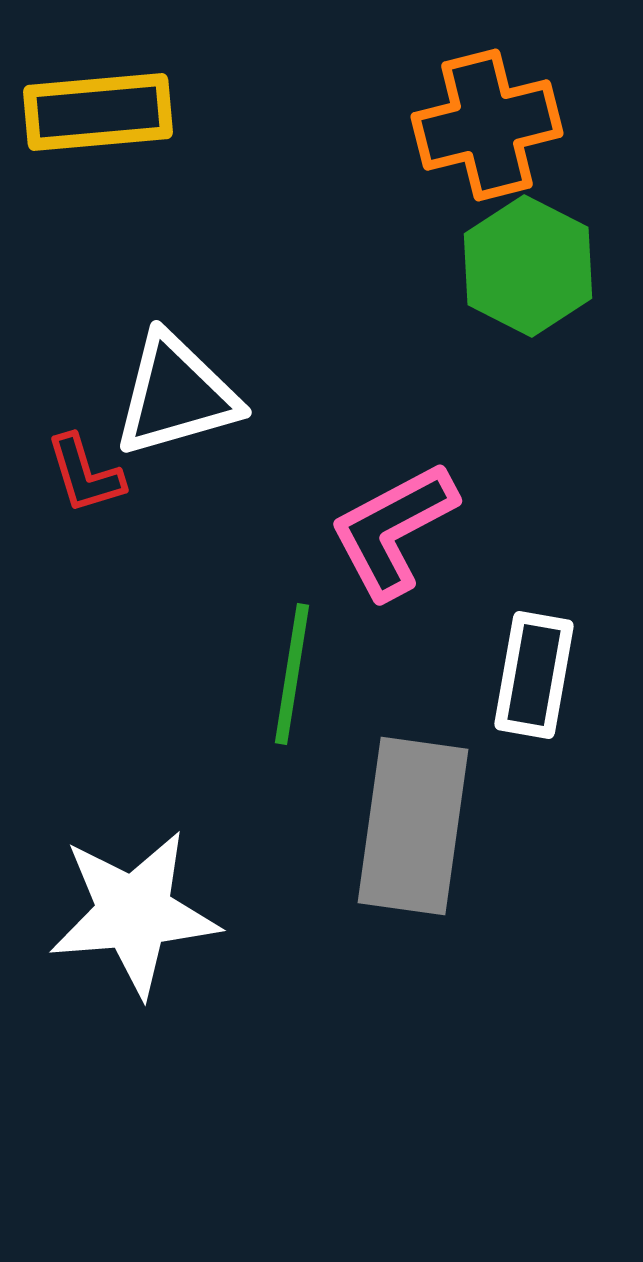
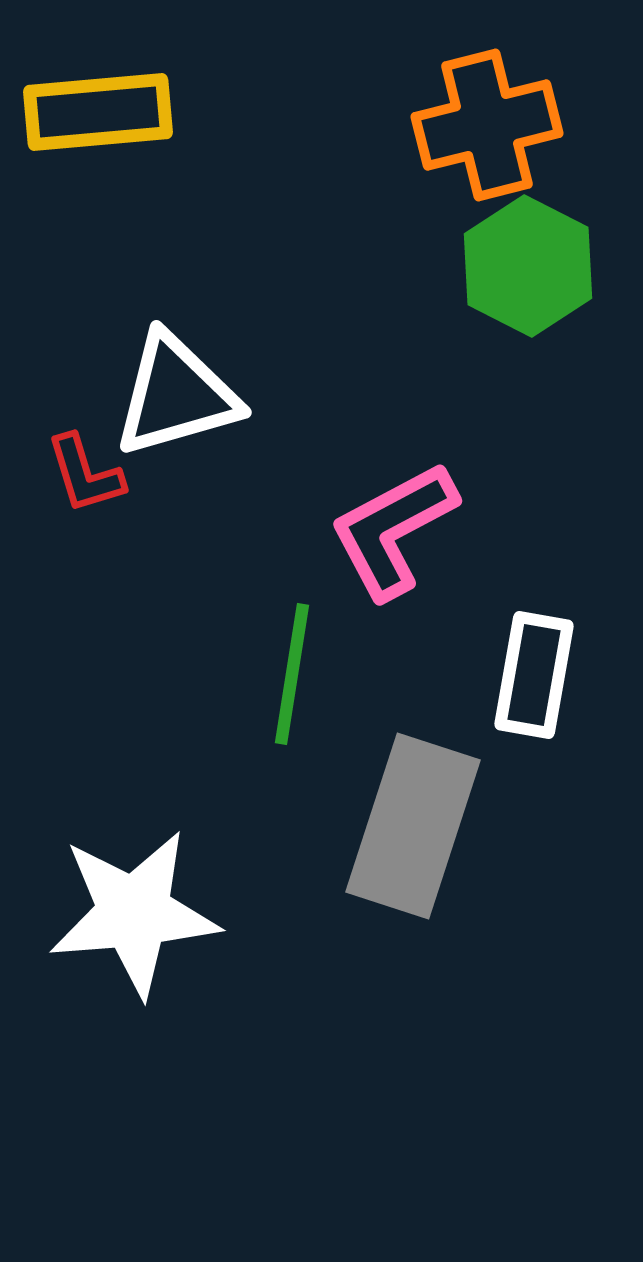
gray rectangle: rotated 10 degrees clockwise
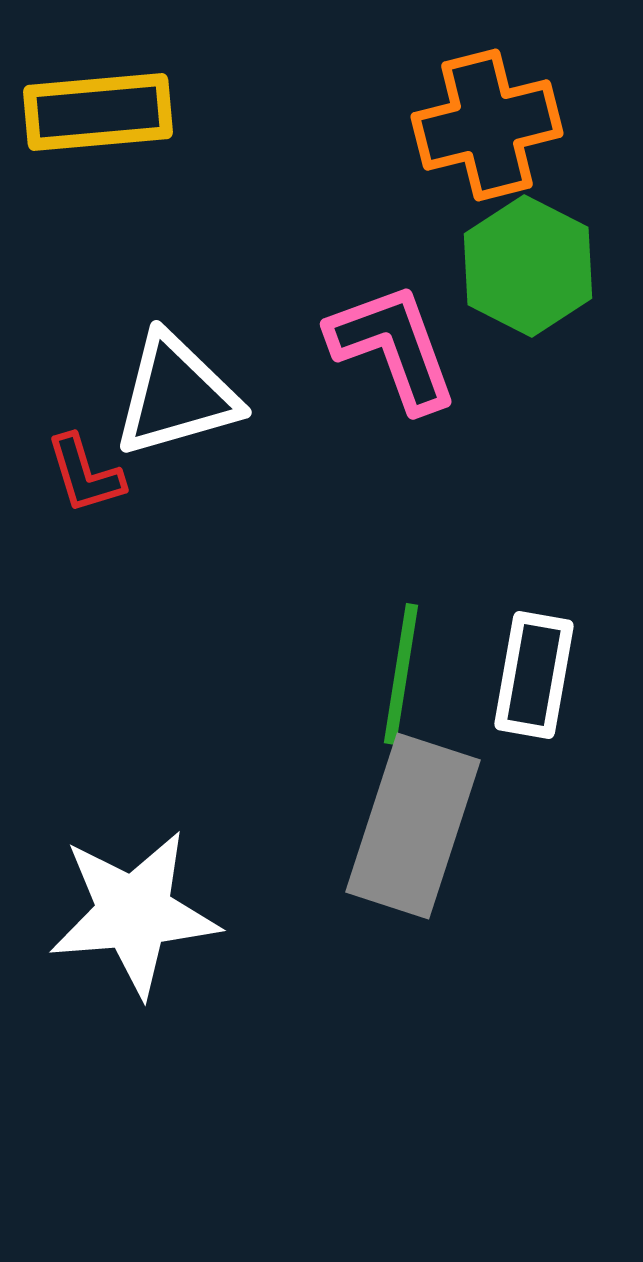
pink L-shape: moved 183 px up; rotated 98 degrees clockwise
green line: moved 109 px right
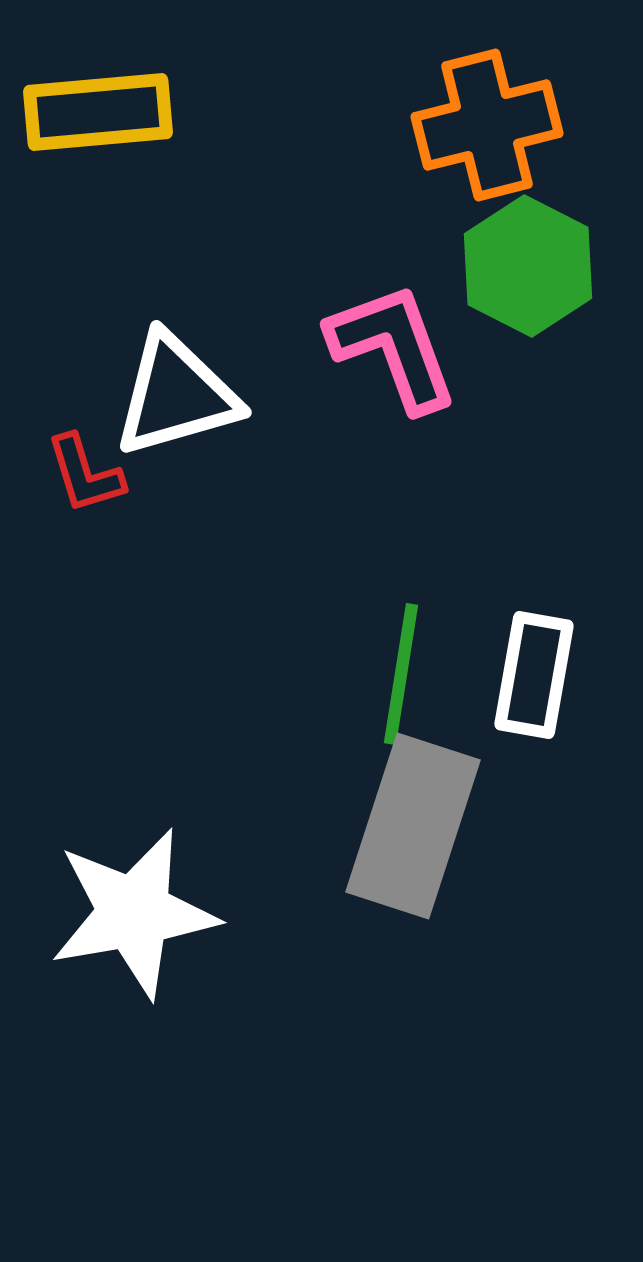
white star: rotated 5 degrees counterclockwise
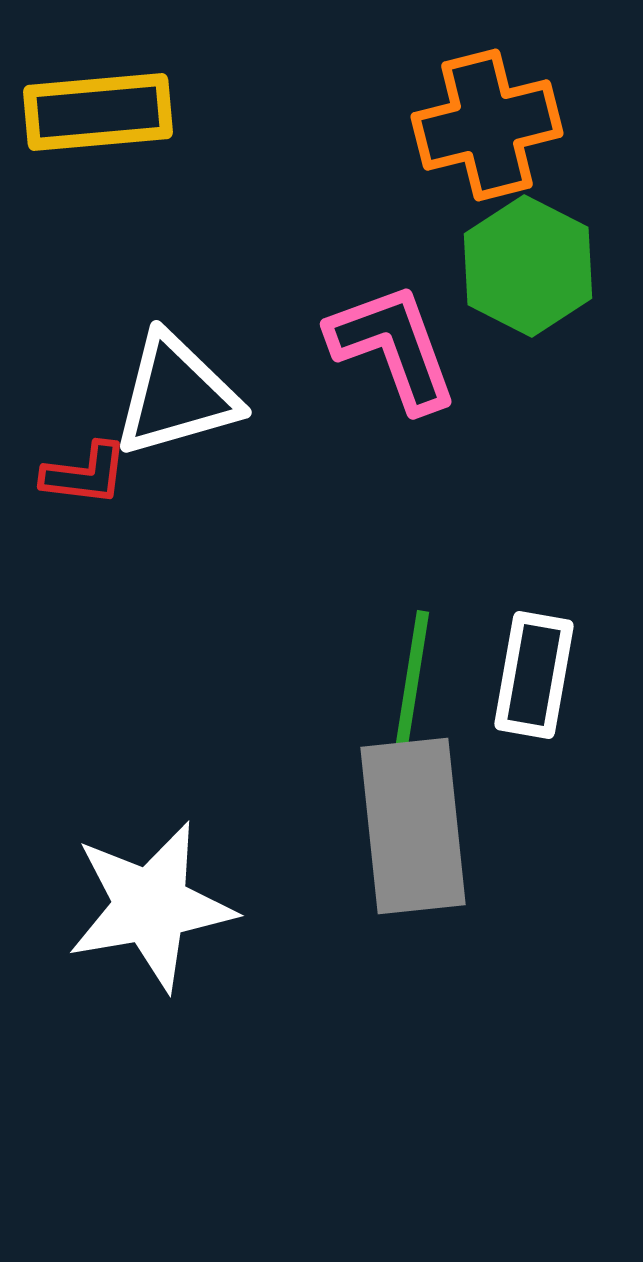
red L-shape: rotated 66 degrees counterclockwise
green line: moved 11 px right, 7 px down
gray rectangle: rotated 24 degrees counterclockwise
white star: moved 17 px right, 7 px up
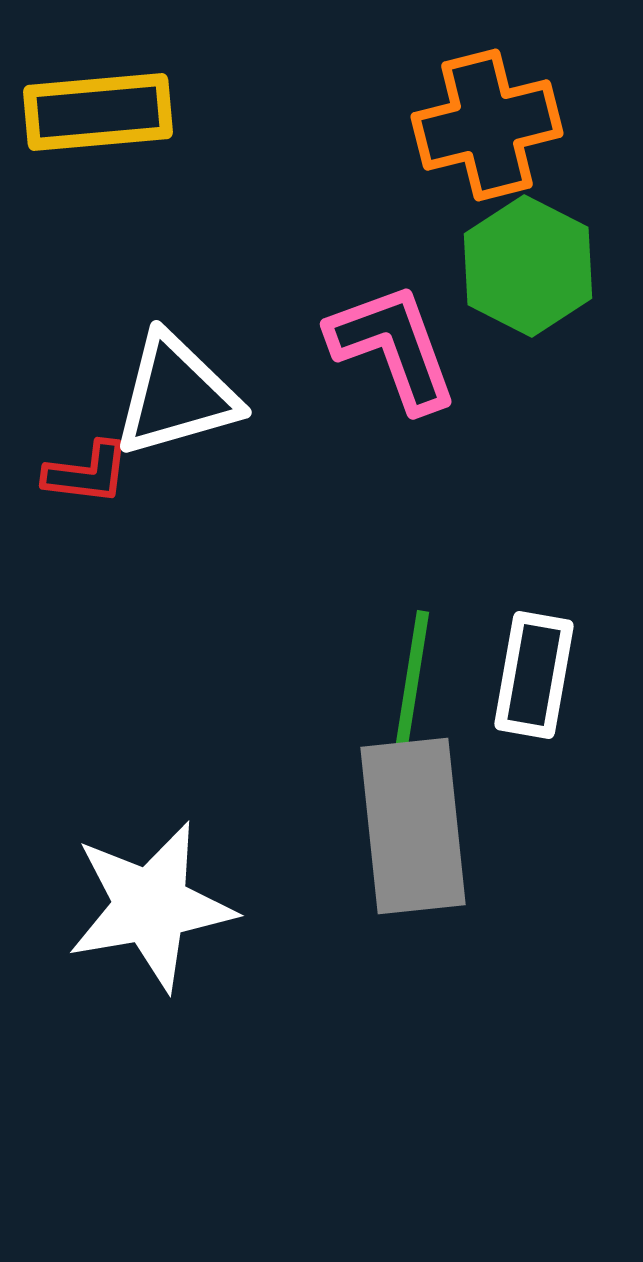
red L-shape: moved 2 px right, 1 px up
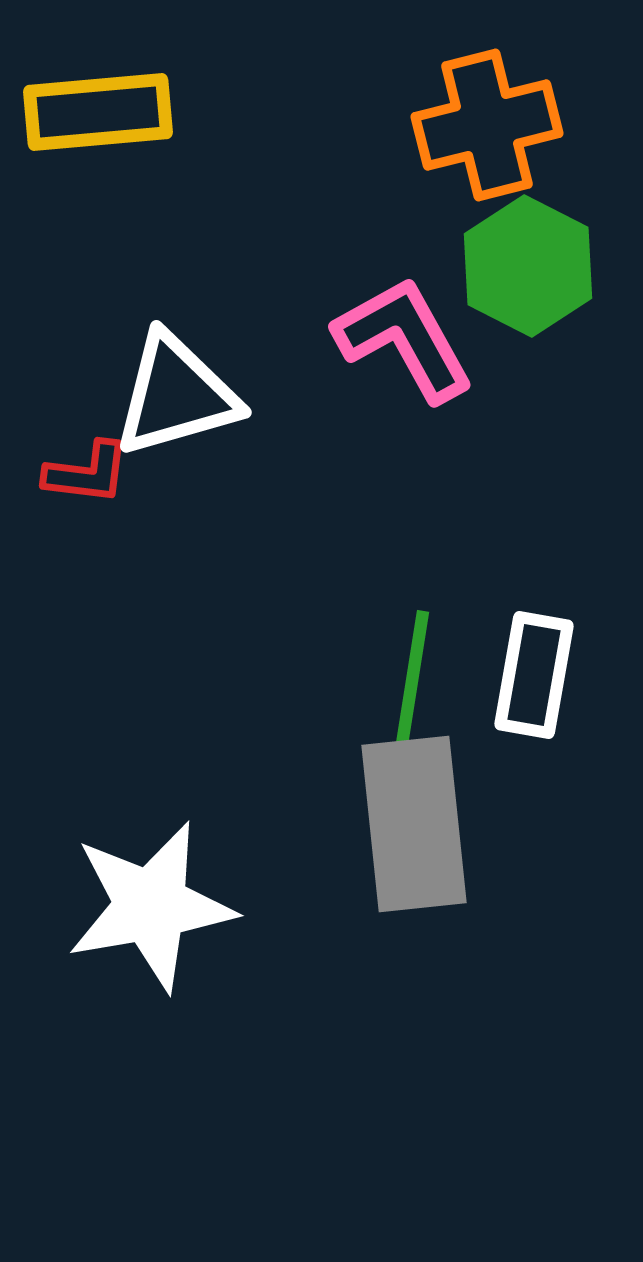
pink L-shape: moved 11 px right, 8 px up; rotated 9 degrees counterclockwise
gray rectangle: moved 1 px right, 2 px up
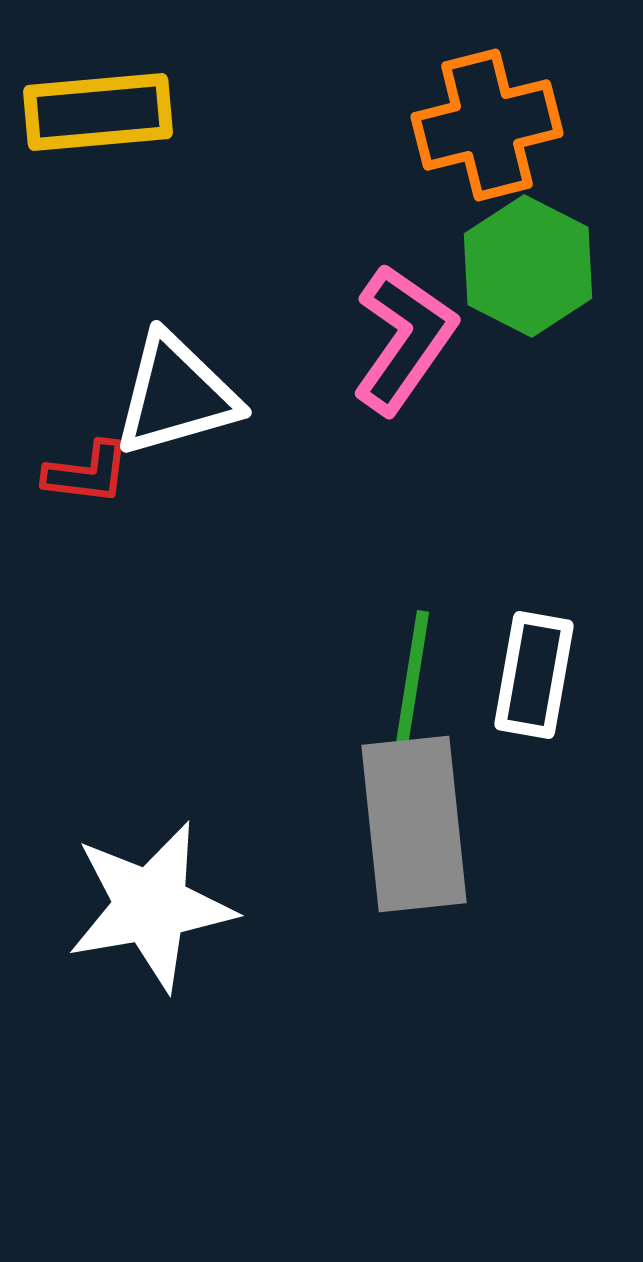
pink L-shape: rotated 64 degrees clockwise
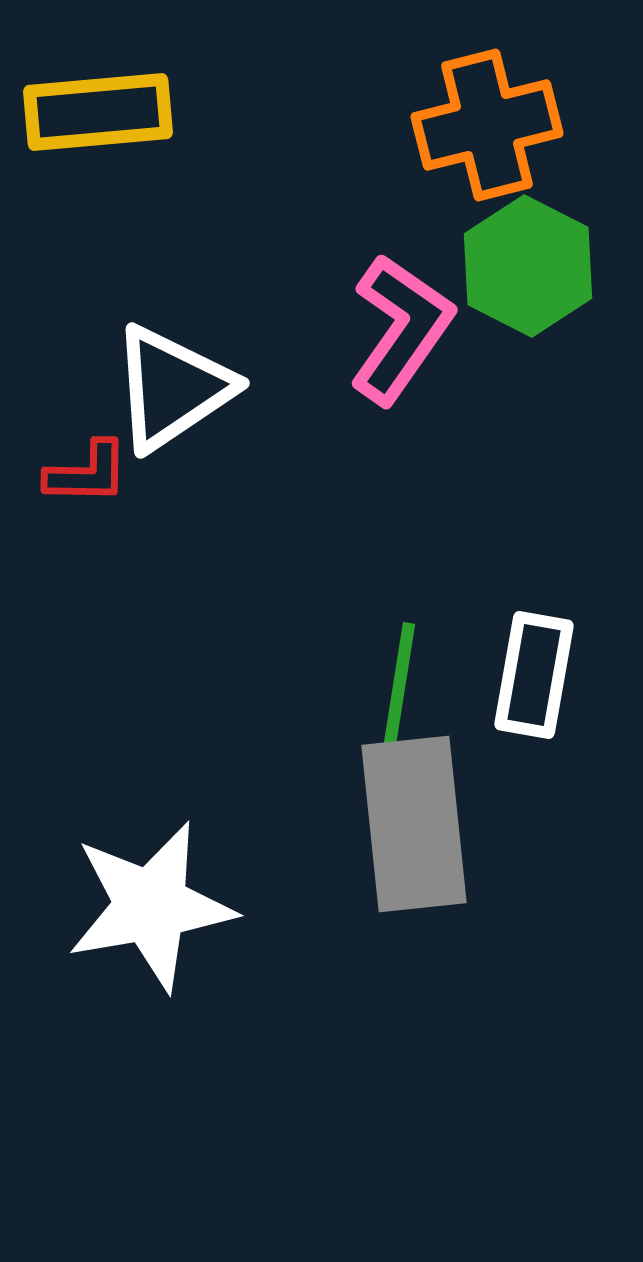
pink L-shape: moved 3 px left, 10 px up
white triangle: moved 4 px left, 7 px up; rotated 18 degrees counterclockwise
red L-shape: rotated 6 degrees counterclockwise
green line: moved 14 px left, 12 px down
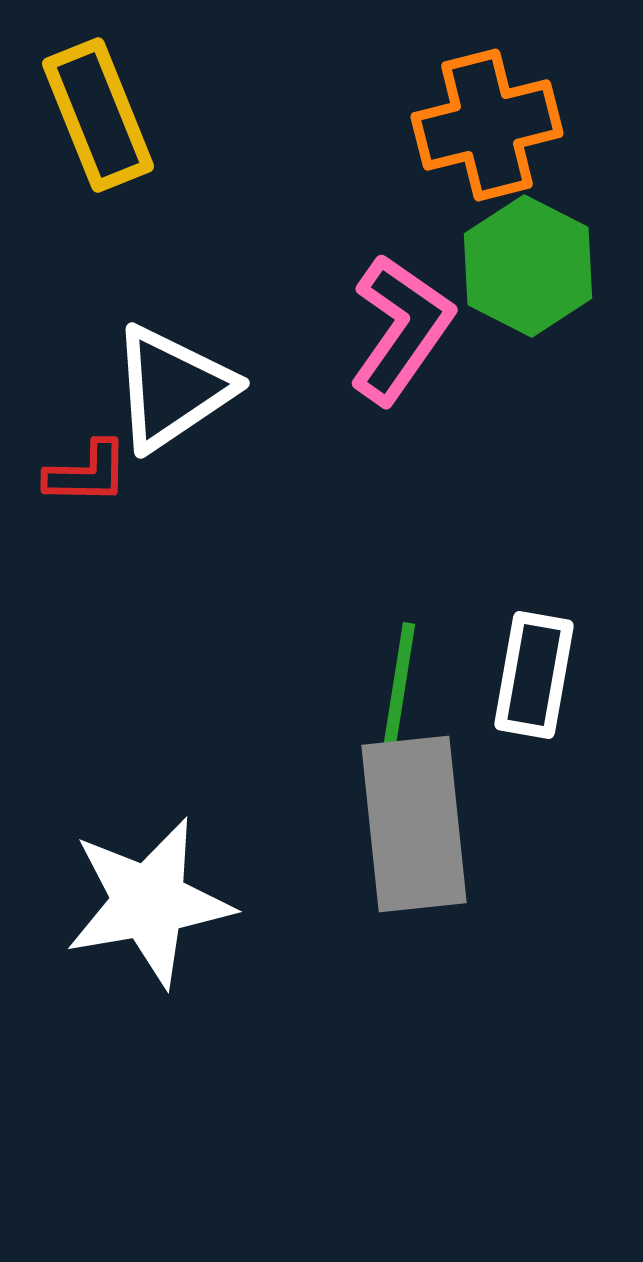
yellow rectangle: moved 3 px down; rotated 73 degrees clockwise
white star: moved 2 px left, 4 px up
